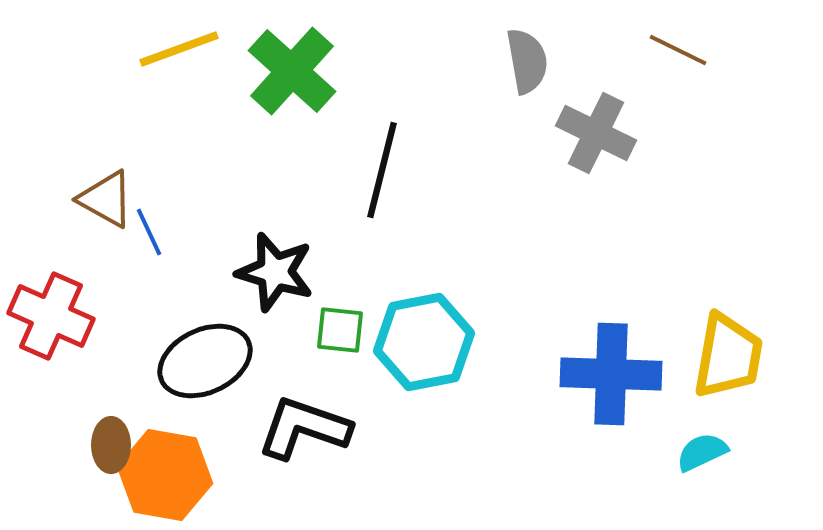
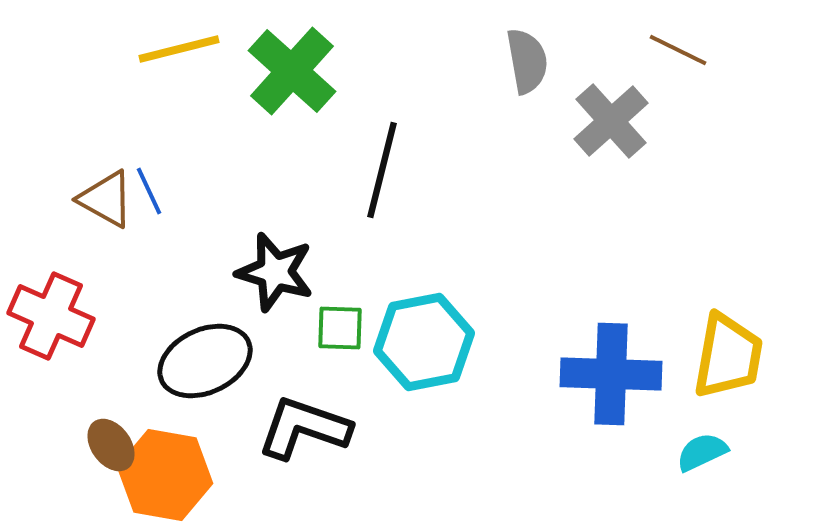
yellow line: rotated 6 degrees clockwise
gray cross: moved 15 px right, 12 px up; rotated 22 degrees clockwise
blue line: moved 41 px up
green square: moved 2 px up; rotated 4 degrees counterclockwise
brown ellipse: rotated 36 degrees counterclockwise
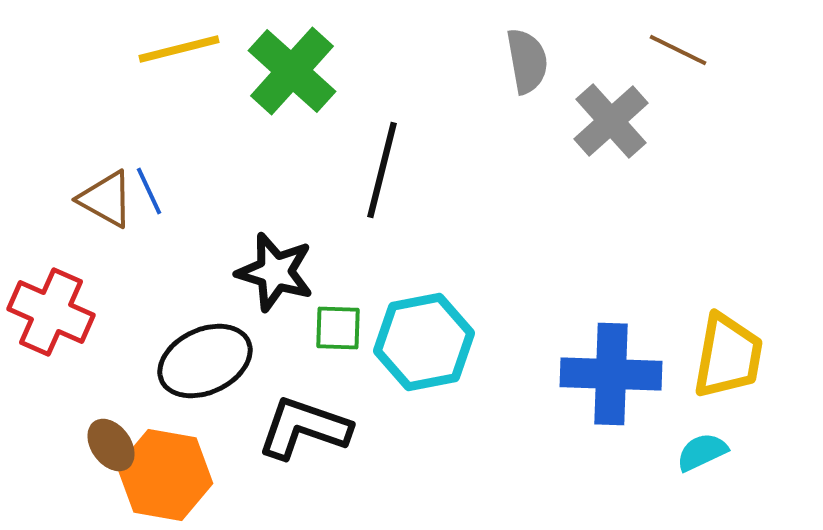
red cross: moved 4 px up
green square: moved 2 px left
